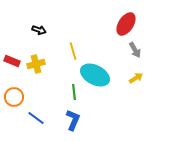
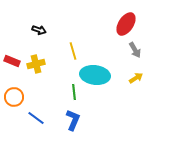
cyan ellipse: rotated 20 degrees counterclockwise
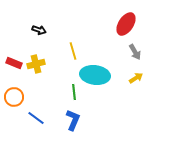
gray arrow: moved 2 px down
red rectangle: moved 2 px right, 2 px down
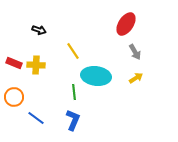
yellow line: rotated 18 degrees counterclockwise
yellow cross: moved 1 px down; rotated 18 degrees clockwise
cyan ellipse: moved 1 px right, 1 px down
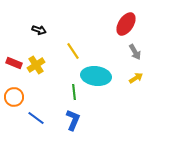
yellow cross: rotated 36 degrees counterclockwise
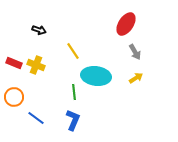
yellow cross: rotated 36 degrees counterclockwise
